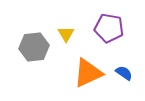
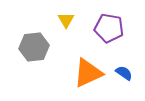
yellow triangle: moved 14 px up
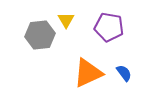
purple pentagon: moved 1 px up
gray hexagon: moved 6 px right, 12 px up
blue semicircle: rotated 18 degrees clockwise
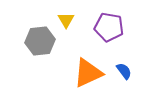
gray hexagon: moved 6 px down
blue semicircle: moved 2 px up
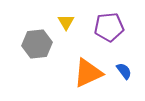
yellow triangle: moved 2 px down
purple pentagon: rotated 16 degrees counterclockwise
gray hexagon: moved 3 px left, 3 px down
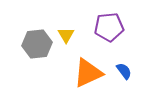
yellow triangle: moved 13 px down
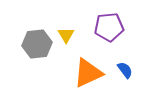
blue semicircle: moved 1 px right, 1 px up
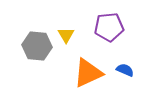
gray hexagon: moved 2 px down; rotated 12 degrees clockwise
blue semicircle: rotated 30 degrees counterclockwise
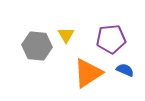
purple pentagon: moved 2 px right, 12 px down
orange triangle: rotated 8 degrees counterclockwise
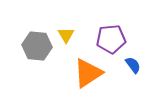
blue semicircle: moved 8 px right, 5 px up; rotated 30 degrees clockwise
